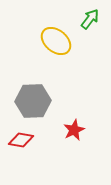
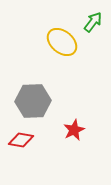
green arrow: moved 3 px right, 3 px down
yellow ellipse: moved 6 px right, 1 px down
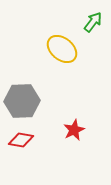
yellow ellipse: moved 7 px down
gray hexagon: moved 11 px left
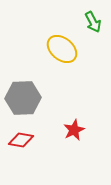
green arrow: rotated 115 degrees clockwise
gray hexagon: moved 1 px right, 3 px up
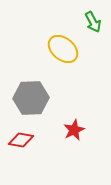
yellow ellipse: moved 1 px right
gray hexagon: moved 8 px right
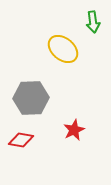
green arrow: rotated 20 degrees clockwise
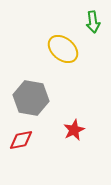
gray hexagon: rotated 12 degrees clockwise
red diamond: rotated 20 degrees counterclockwise
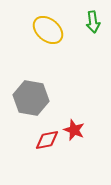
yellow ellipse: moved 15 px left, 19 px up
red star: rotated 25 degrees counterclockwise
red diamond: moved 26 px right
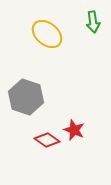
yellow ellipse: moved 1 px left, 4 px down
gray hexagon: moved 5 px left, 1 px up; rotated 8 degrees clockwise
red diamond: rotated 45 degrees clockwise
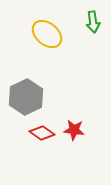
gray hexagon: rotated 16 degrees clockwise
red star: rotated 15 degrees counterclockwise
red diamond: moved 5 px left, 7 px up
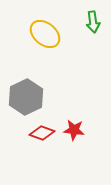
yellow ellipse: moved 2 px left
red diamond: rotated 15 degrees counterclockwise
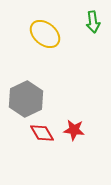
gray hexagon: moved 2 px down
red diamond: rotated 40 degrees clockwise
